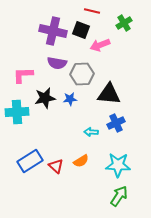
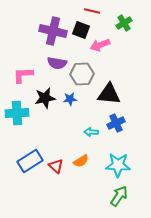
cyan cross: moved 1 px down
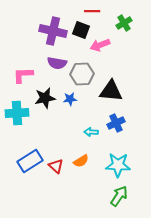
red line: rotated 14 degrees counterclockwise
black triangle: moved 2 px right, 3 px up
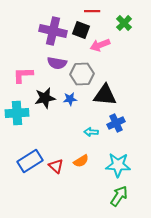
green cross: rotated 14 degrees counterclockwise
black triangle: moved 6 px left, 4 px down
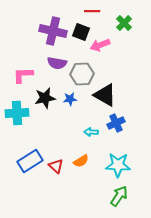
black square: moved 2 px down
black triangle: rotated 25 degrees clockwise
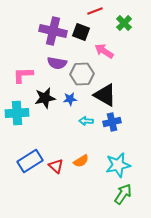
red line: moved 3 px right; rotated 21 degrees counterclockwise
pink arrow: moved 4 px right, 6 px down; rotated 54 degrees clockwise
blue cross: moved 4 px left, 1 px up; rotated 12 degrees clockwise
cyan arrow: moved 5 px left, 11 px up
cyan star: rotated 15 degrees counterclockwise
green arrow: moved 4 px right, 2 px up
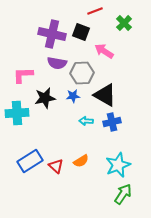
purple cross: moved 1 px left, 3 px down
gray hexagon: moved 1 px up
blue star: moved 3 px right, 3 px up
cyan star: rotated 10 degrees counterclockwise
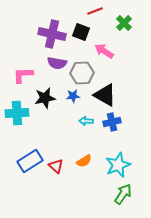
orange semicircle: moved 3 px right
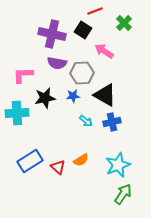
black square: moved 2 px right, 2 px up; rotated 12 degrees clockwise
cyan arrow: rotated 144 degrees counterclockwise
orange semicircle: moved 3 px left, 1 px up
red triangle: moved 2 px right, 1 px down
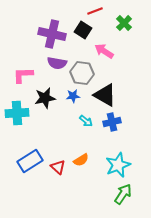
gray hexagon: rotated 10 degrees clockwise
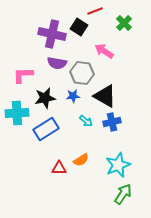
black square: moved 4 px left, 3 px up
black triangle: moved 1 px down
blue rectangle: moved 16 px right, 32 px up
red triangle: moved 1 px right, 1 px down; rotated 42 degrees counterclockwise
